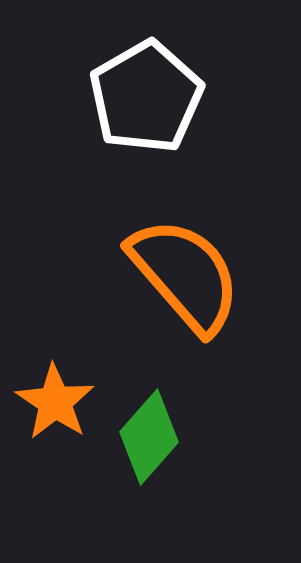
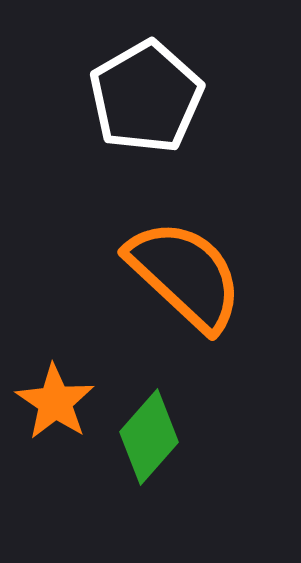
orange semicircle: rotated 6 degrees counterclockwise
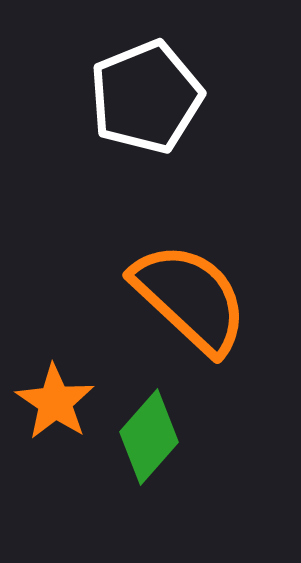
white pentagon: rotated 8 degrees clockwise
orange semicircle: moved 5 px right, 23 px down
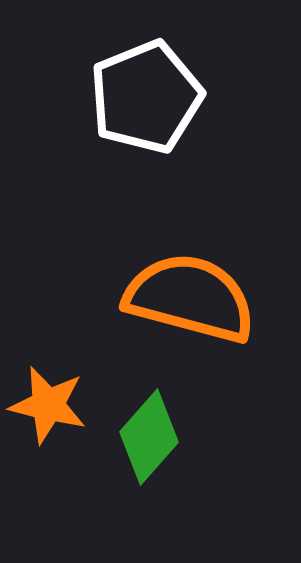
orange semicircle: rotated 28 degrees counterclockwise
orange star: moved 7 px left, 3 px down; rotated 20 degrees counterclockwise
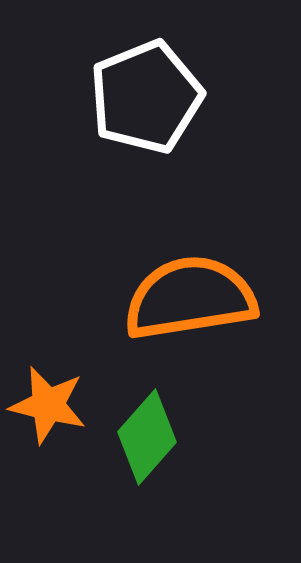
orange semicircle: rotated 24 degrees counterclockwise
green diamond: moved 2 px left
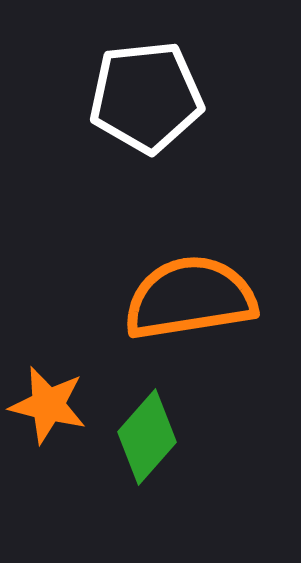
white pentagon: rotated 16 degrees clockwise
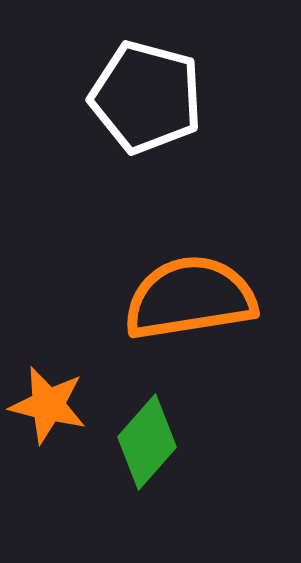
white pentagon: rotated 21 degrees clockwise
green diamond: moved 5 px down
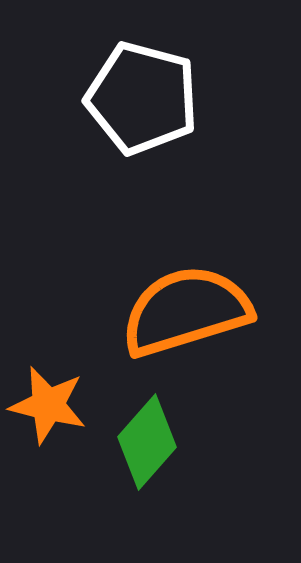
white pentagon: moved 4 px left, 1 px down
orange semicircle: moved 4 px left, 13 px down; rotated 8 degrees counterclockwise
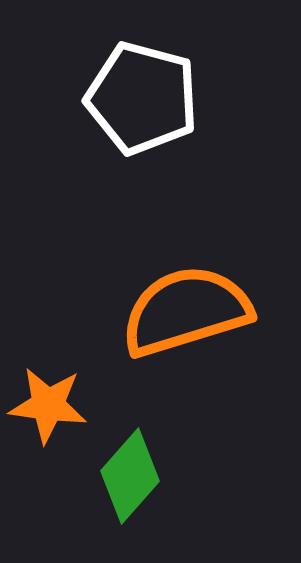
orange star: rotated 6 degrees counterclockwise
green diamond: moved 17 px left, 34 px down
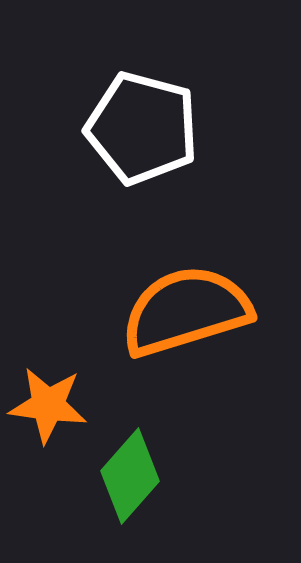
white pentagon: moved 30 px down
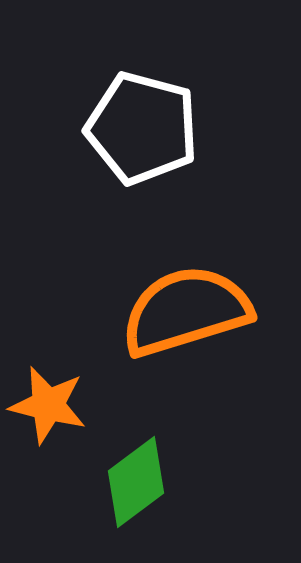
orange star: rotated 6 degrees clockwise
green diamond: moved 6 px right, 6 px down; rotated 12 degrees clockwise
